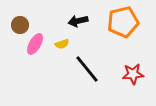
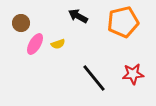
black arrow: moved 5 px up; rotated 42 degrees clockwise
brown circle: moved 1 px right, 2 px up
yellow semicircle: moved 4 px left
black line: moved 7 px right, 9 px down
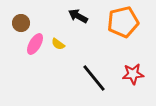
yellow semicircle: rotated 56 degrees clockwise
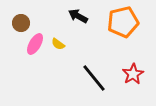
red star: rotated 25 degrees counterclockwise
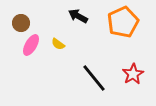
orange pentagon: rotated 12 degrees counterclockwise
pink ellipse: moved 4 px left, 1 px down
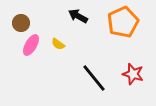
red star: rotated 25 degrees counterclockwise
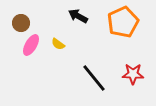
red star: rotated 15 degrees counterclockwise
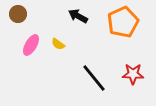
brown circle: moved 3 px left, 9 px up
